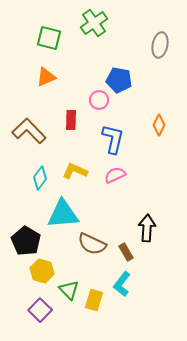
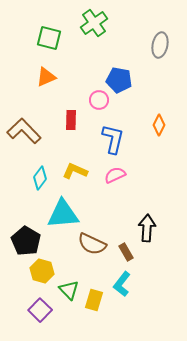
brown L-shape: moved 5 px left
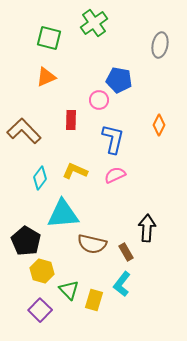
brown semicircle: rotated 12 degrees counterclockwise
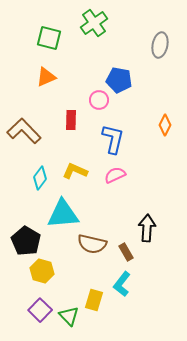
orange diamond: moved 6 px right
green triangle: moved 26 px down
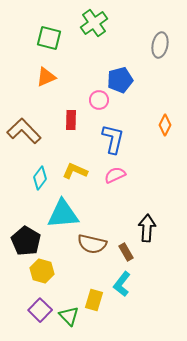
blue pentagon: moved 1 px right; rotated 25 degrees counterclockwise
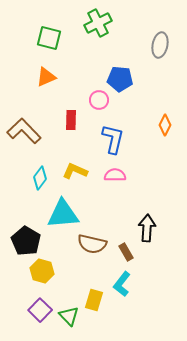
green cross: moved 4 px right; rotated 8 degrees clockwise
blue pentagon: moved 1 px up; rotated 20 degrees clockwise
pink semicircle: rotated 25 degrees clockwise
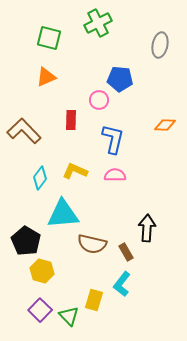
orange diamond: rotated 65 degrees clockwise
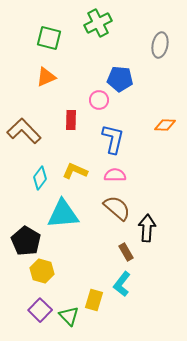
brown semicircle: moved 25 px right, 36 px up; rotated 152 degrees counterclockwise
